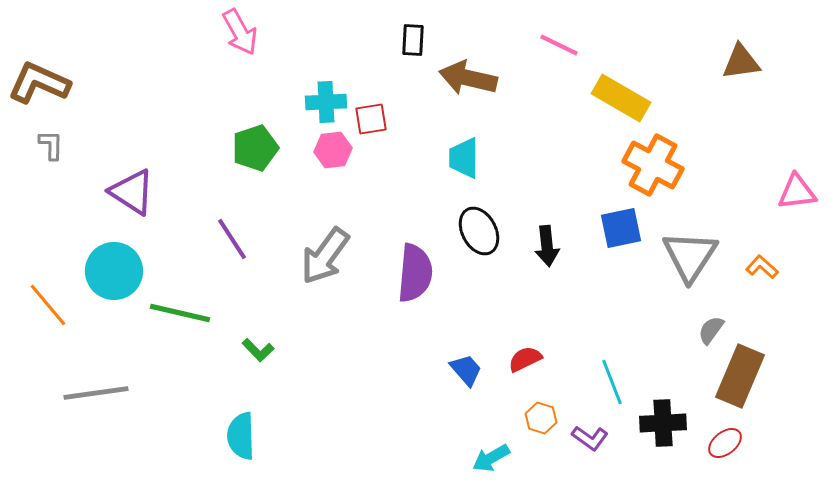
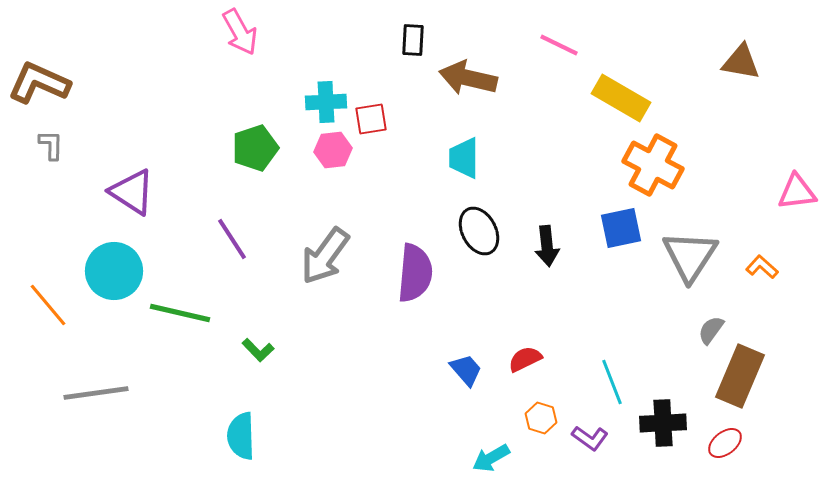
brown triangle: rotated 18 degrees clockwise
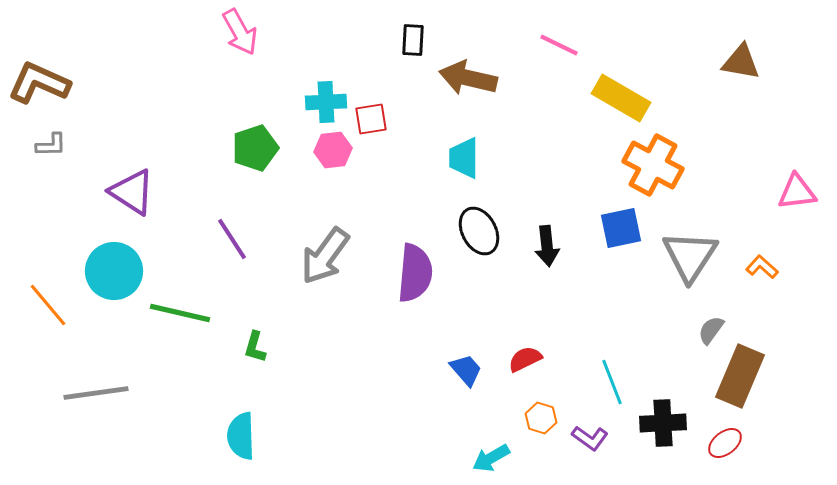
gray L-shape: rotated 88 degrees clockwise
green L-shape: moved 3 px left, 3 px up; rotated 60 degrees clockwise
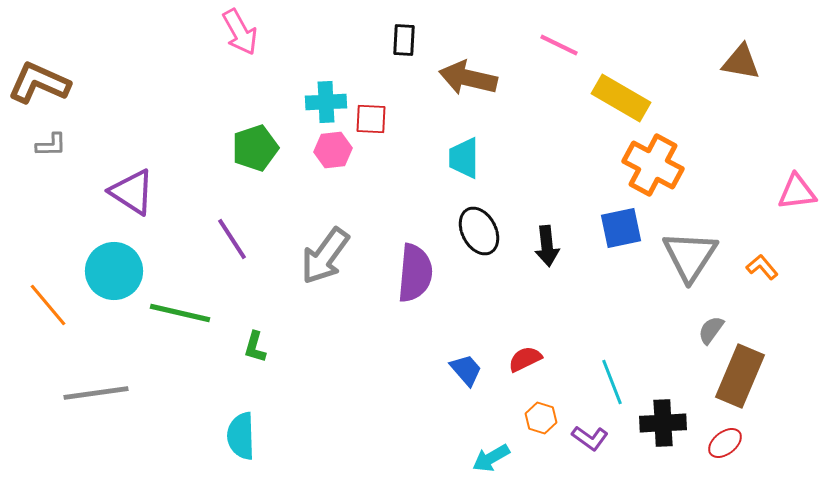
black rectangle: moved 9 px left
red square: rotated 12 degrees clockwise
orange L-shape: rotated 8 degrees clockwise
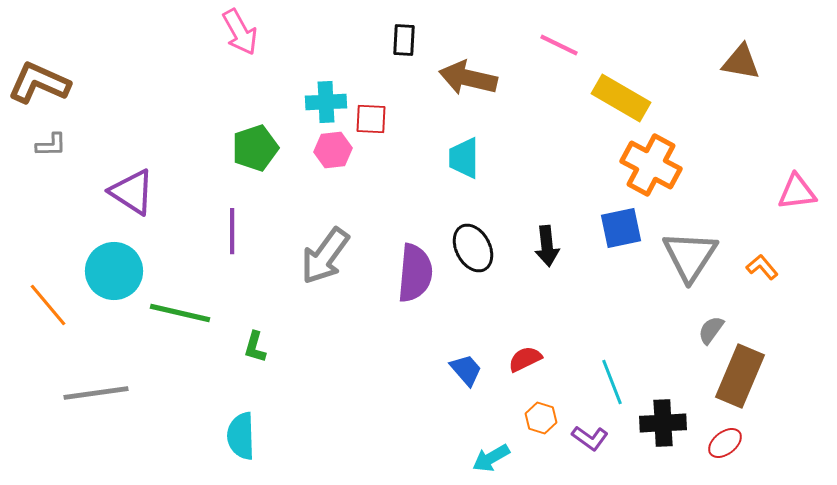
orange cross: moved 2 px left
black ellipse: moved 6 px left, 17 px down
purple line: moved 8 px up; rotated 33 degrees clockwise
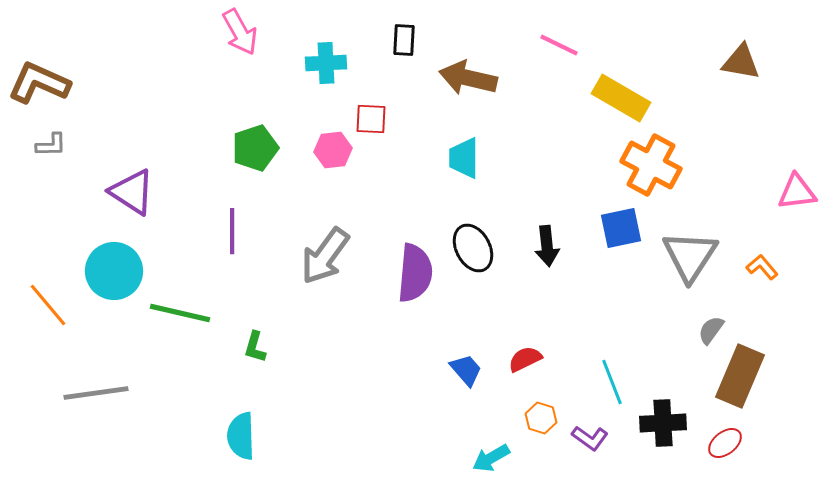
cyan cross: moved 39 px up
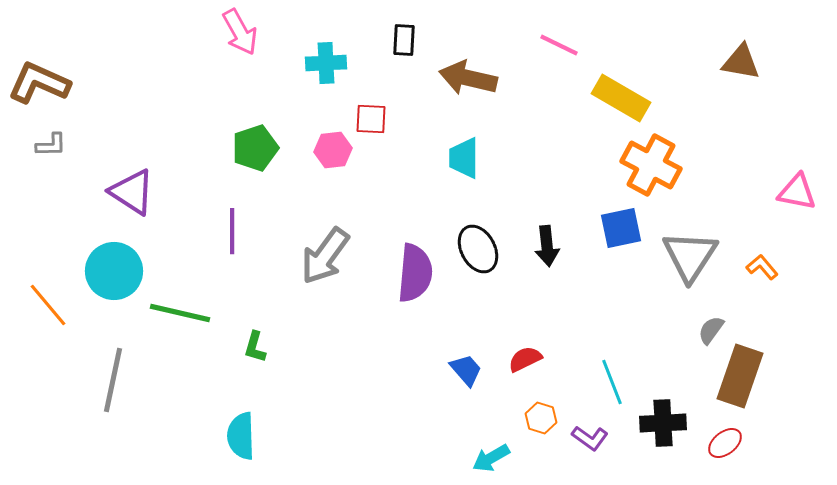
pink triangle: rotated 18 degrees clockwise
black ellipse: moved 5 px right, 1 px down
brown rectangle: rotated 4 degrees counterclockwise
gray line: moved 17 px right, 13 px up; rotated 70 degrees counterclockwise
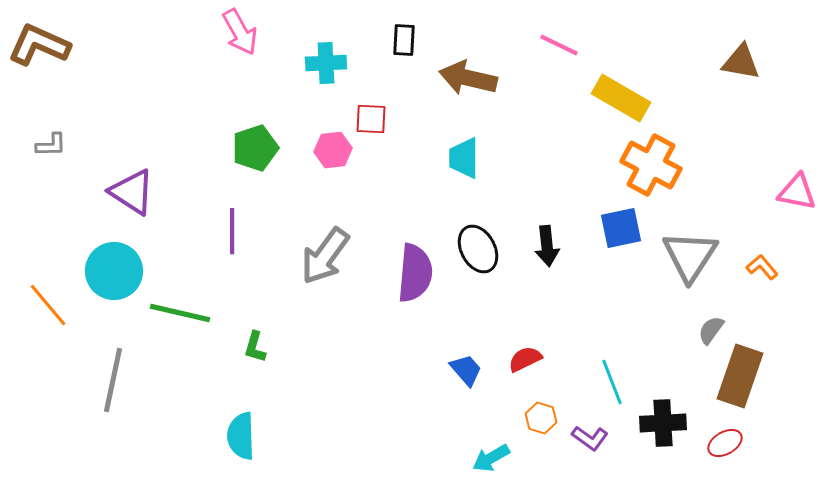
brown L-shape: moved 38 px up
red ellipse: rotated 8 degrees clockwise
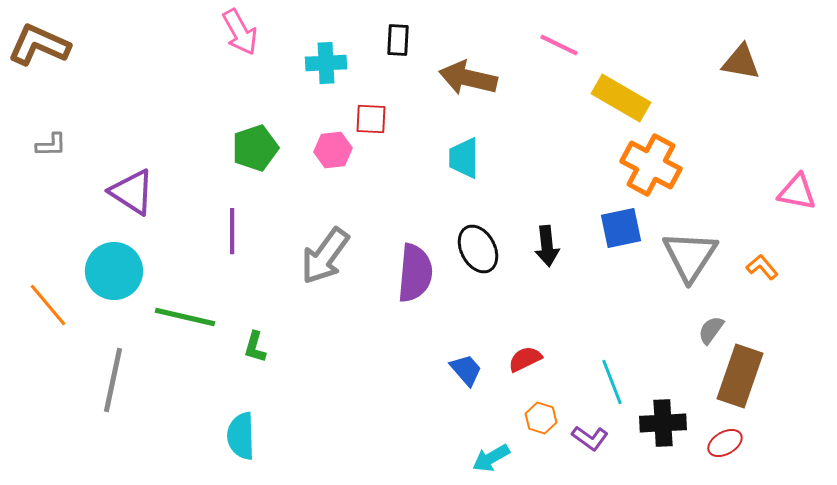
black rectangle: moved 6 px left
green line: moved 5 px right, 4 px down
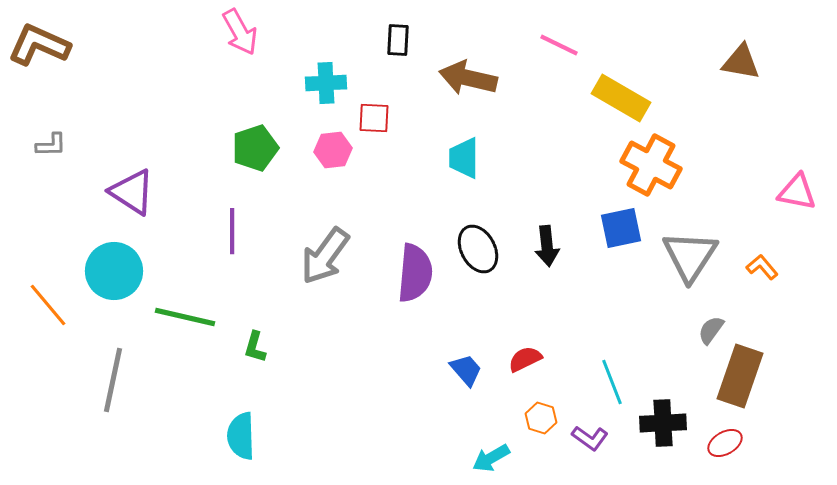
cyan cross: moved 20 px down
red square: moved 3 px right, 1 px up
